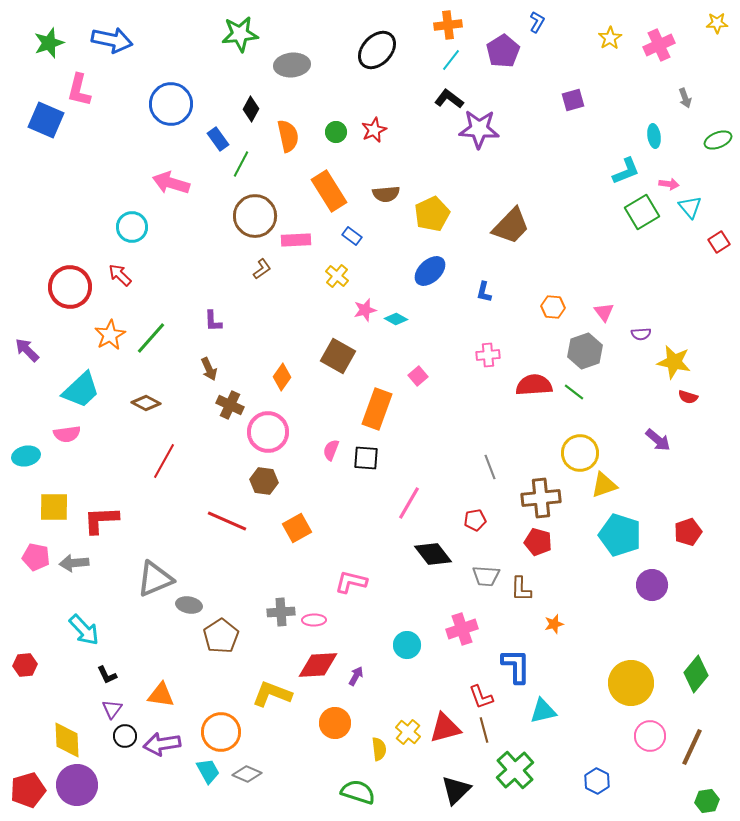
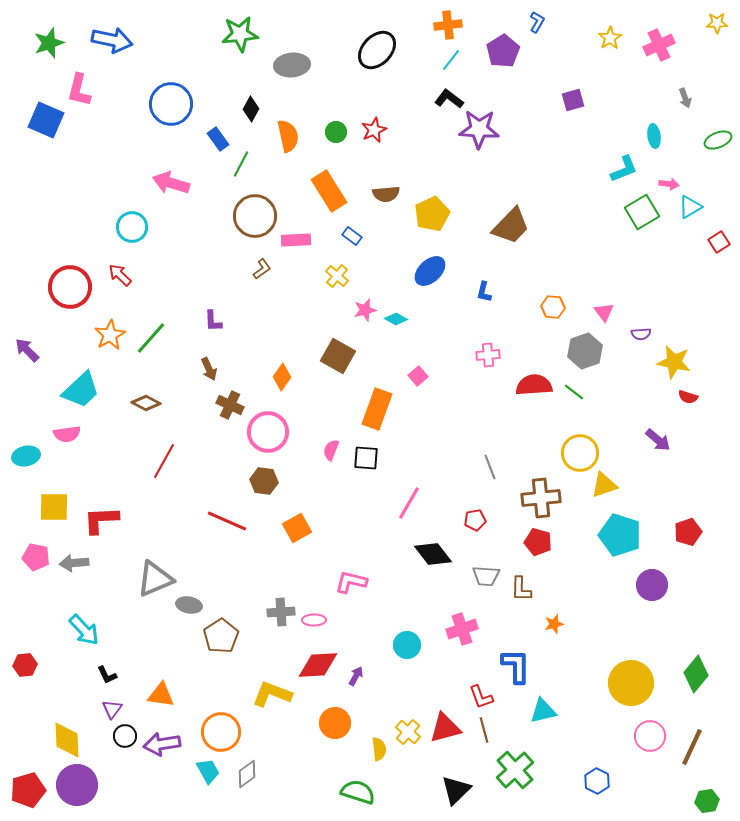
cyan L-shape at (626, 171): moved 2 px left, 2 px up
cyan triangle at (690, 207): rotated 40 degrees clockwise
gray diamond at (247, 774): rotated 60 degrees counterclockwise
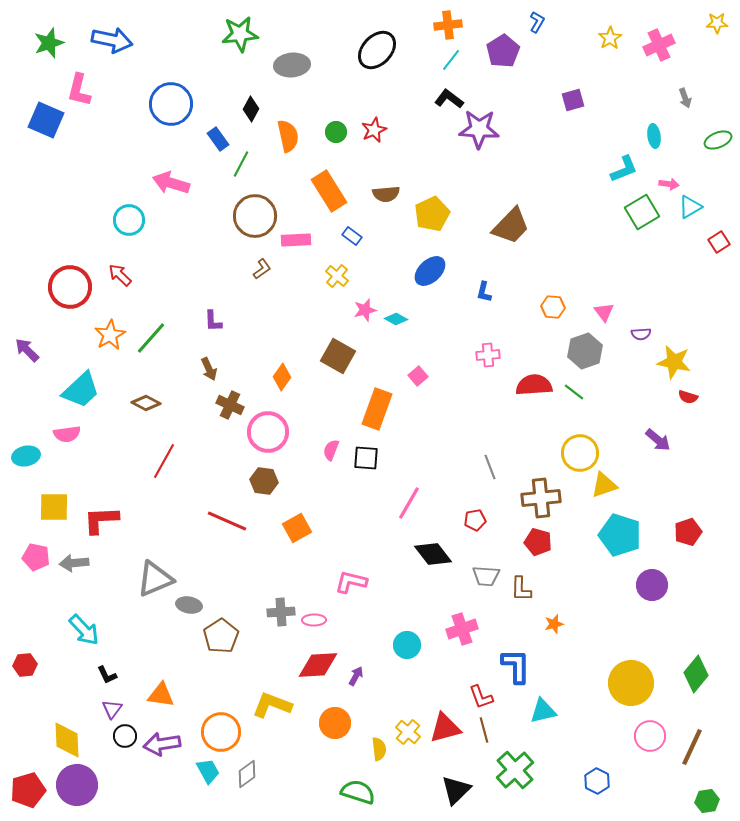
cyan circle at (132, 227): moved 3 px left, 7 px up
yellow L-shape at (272, 694): moved 11 px down
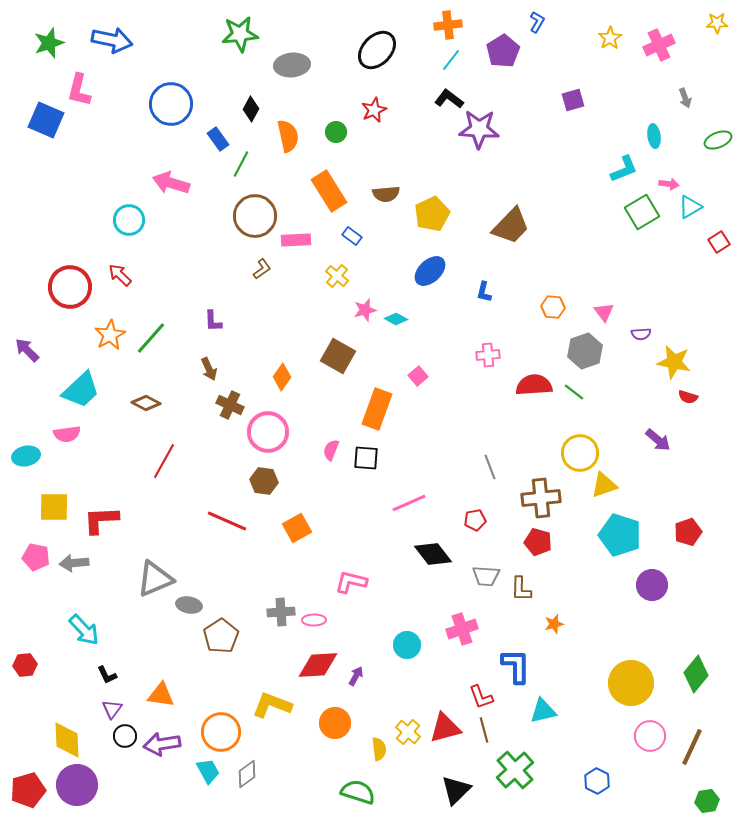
red star at (374, 130): moved 20 px up
pink line at (409, 503): rotated 36 degrees clockwise
